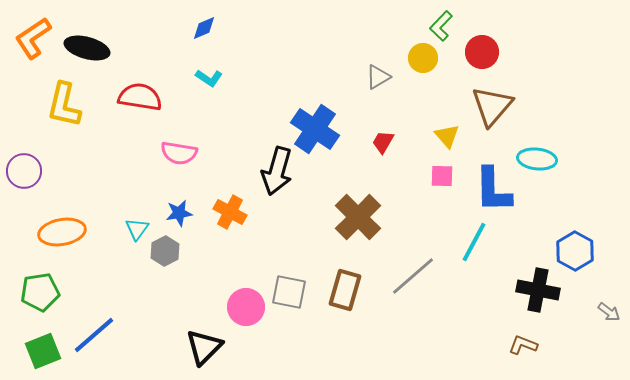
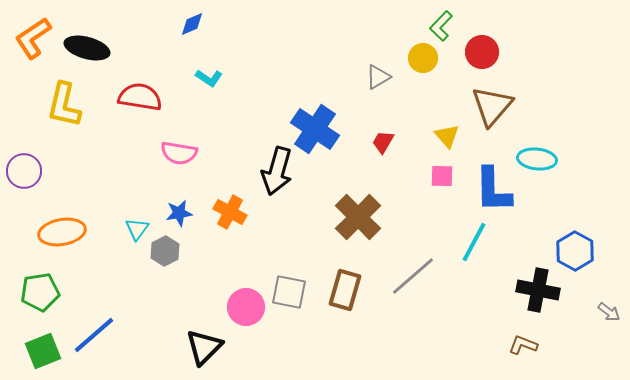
blue diamond: moved 12 px left, 4 px up
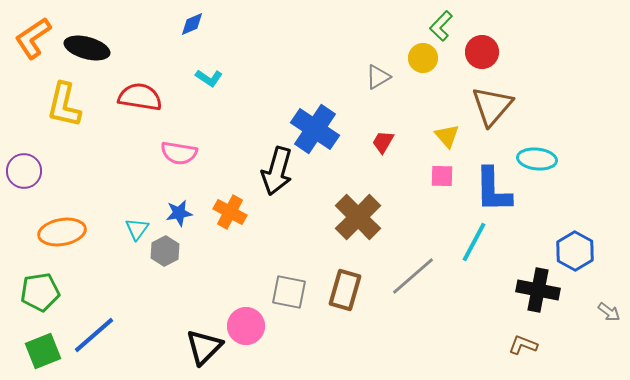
pink circle: moved 19 px down
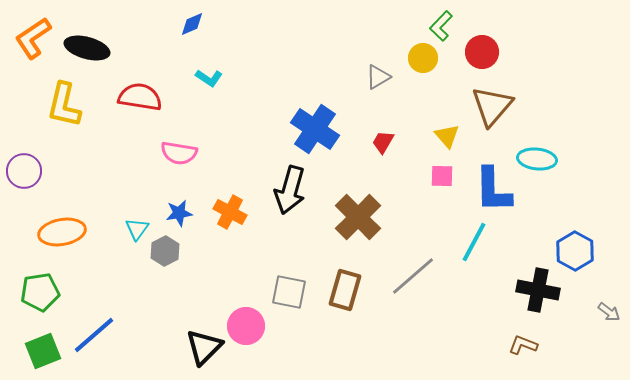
black arrow: moved 13 px right, 19 px down
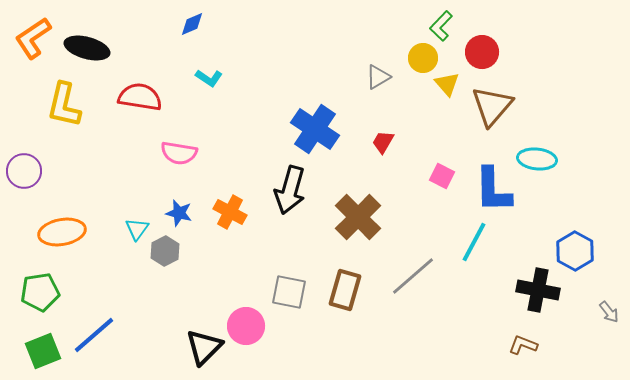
yellow triangle: moved 52 px up
pink square: rotated 25 degrees clockwise
blue star: rotated 24 degrees clockwise
gray arrow: rotated 15 degrees clockwise
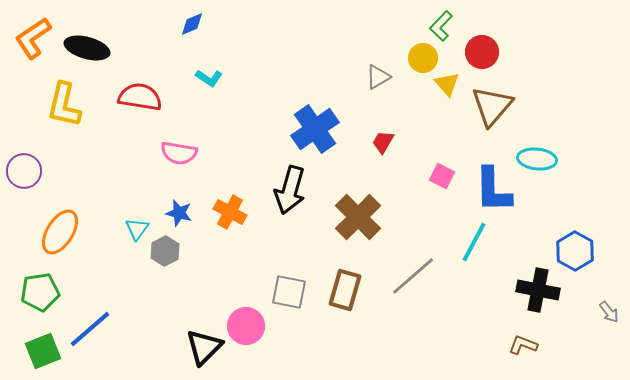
blue cross: rotated 21 degrees clockwise
orange ellipse: moved 2 px left; rotated 48 degrees counterclockwise
blue line: moved 4 px left, 6 px up
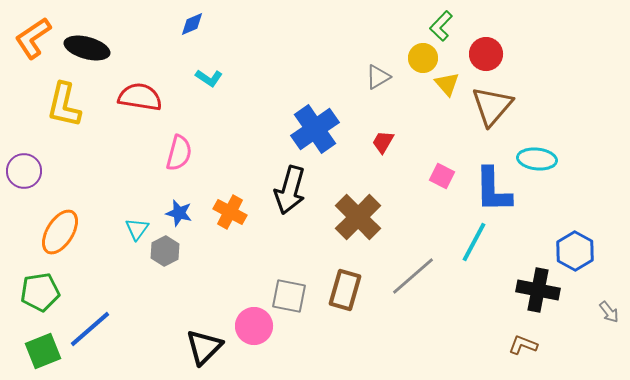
red circle: moved 4 px right, 2 px down
pink semicircle: rotated 84 degrees counterclockwise
gray square: moved 4 px down
pink circle: moved 8 px right
